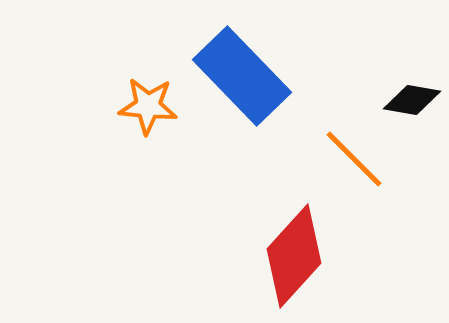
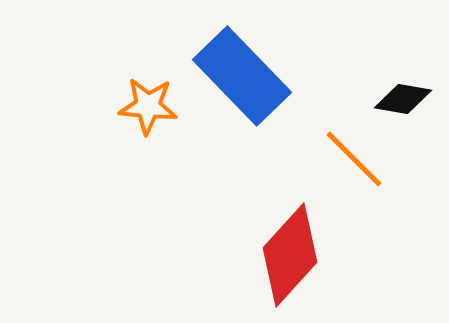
black diamond: moved 9 px left, 1 px up
red diamond: moved 4 px left, 1 px up
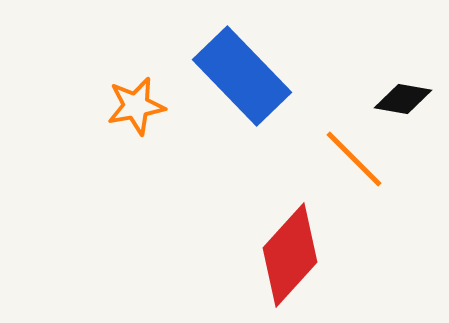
orange star: moved 12 px left; rotated 16 degrees counterclockwise
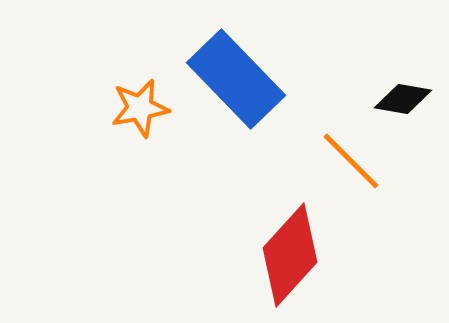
blue rectangle: moved 6 px left, 3 px down
orange star: moved 4 px right, 2 px down
orange line: moved 3 px left, 2 px down
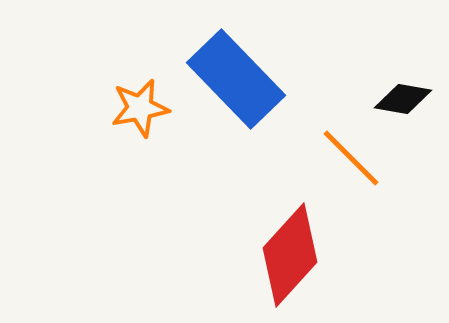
orange line: moved 3 px up
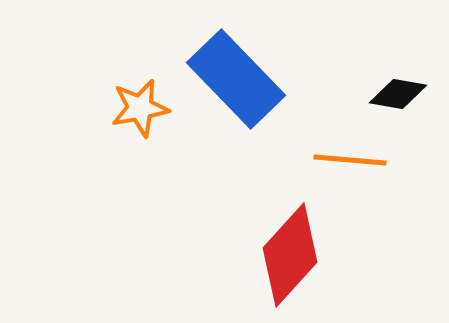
black diamond: moved 5 px left, 5 px up
orange line: moved 1 px left, 2 px down; rotated 40 degrees counterclockwise
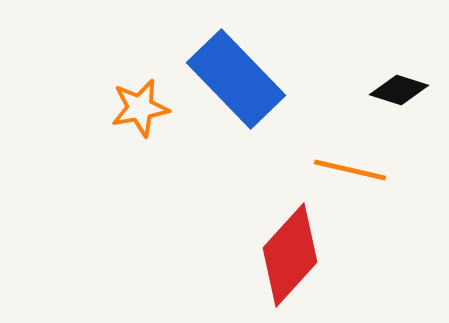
black diamond: moved 1 px right, 4 px up; rotated 8 degrees clockwise
orange line: moved 10 px down; rotated 8 degrees clockwise
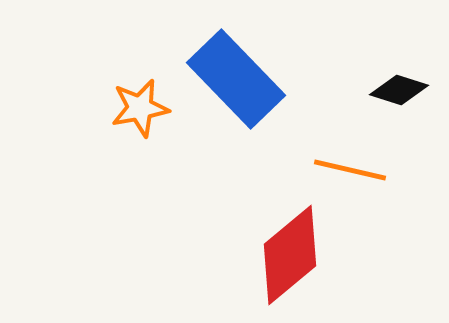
red diamond: rotated 8 degrees clockwise
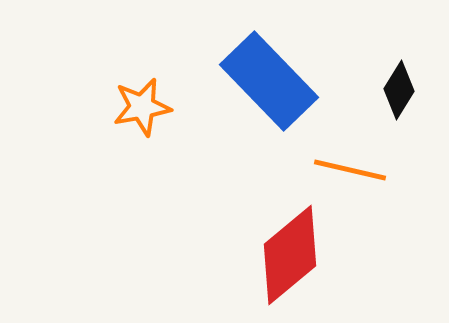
blue rectangle: moved 33 px right, 2 px down
black diamond: rotated 76 degrees counterclockwise
orange star: moved 2 px right, 1 px up
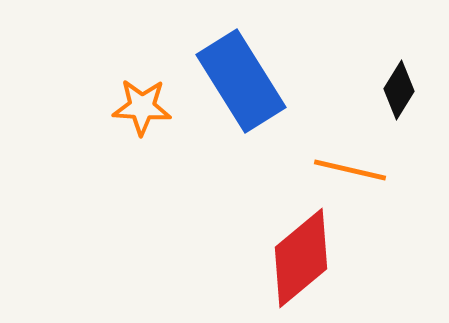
blue rectangle: moved 28 px left; rotated 12 degrees clockwise
orange star: rotated 14 degrees clockwise
red diamond: moved 11 px right, 3 px down
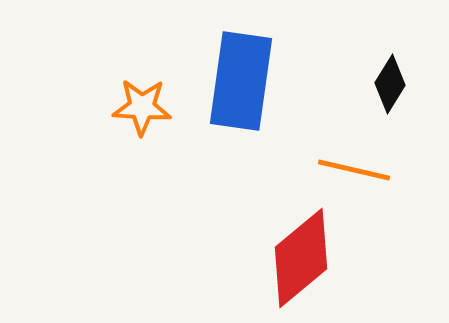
blue rectangle: rotated 40 degrees clockwise
black diamond: moved 9 px left, 6 px up
orange line: moved 4 px right
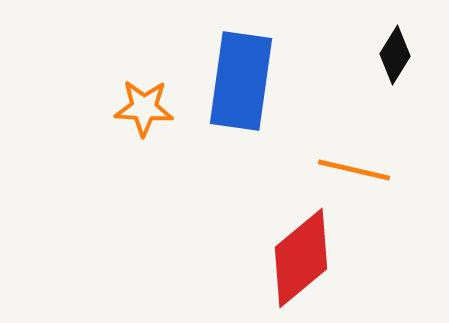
black diamond: moved 5 px right, 29 px up
orange star: moved 2 px right, 1 px down
